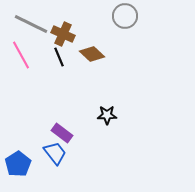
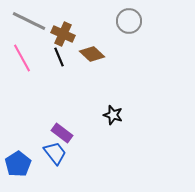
gray circle: moved 4 px right, 5 px down
gray line: moved 2 px left, 3 px up
pink line: moved 1 px right, 3 px down
black star: moved 6 px right; rotated 18 degrees clockwise
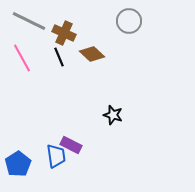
brown cross: moved 1 px right, 1 px up
purple rectangle: moved 9 px right, 12 px down; rotated 10 degrees counterclockwise
blue trapezoid: moved 1 px right, 3 px down; rotated 30 degrees clockwise
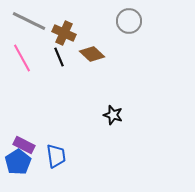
purple rectangle: moved 47 px left
blue pentagon: moved 2 px up
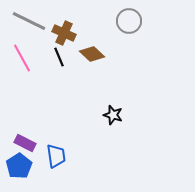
purple rectangle: moved 1 px right, 2 px up
blue pentagon: moved 1 px right, 4 px down
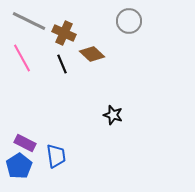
black line: moved 3 px right, 7 px down
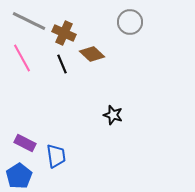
gray circle: moved 1 px right, 1 px down
blue pentagon: moved 10 px down
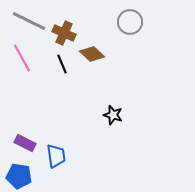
blue pentagon: rotated 30 degrees counterclockwise
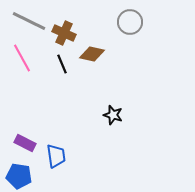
brown diamond: rotated 30 degrees counterclockwise
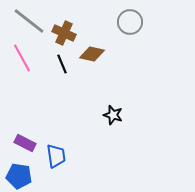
gray line: rotated 12 degrees clockwise
